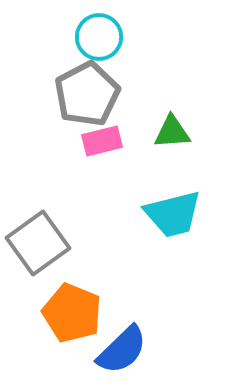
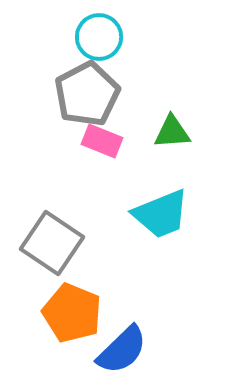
pink rectangle: rotated 36 degrees clockwise
cyan trapezoid: moved 12 px left; rotated 8 degrees counterclockwise
gray square: moved 14 px right; rotated 20 degrees counterclockwise
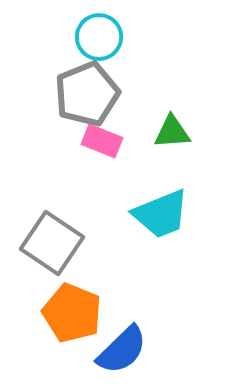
gray pentagon: rotated 6 degrees clockwise
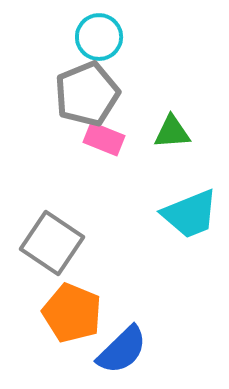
pink rectangle: moved 2 px right, 2 px up
cyan trapezoid: moved 29 px right
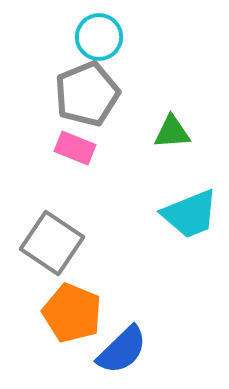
pink rectangle: moved 29 px left, 9 px down
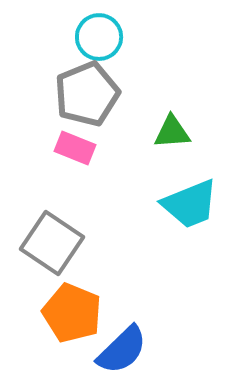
cyan trapezoid: moved 10 px up
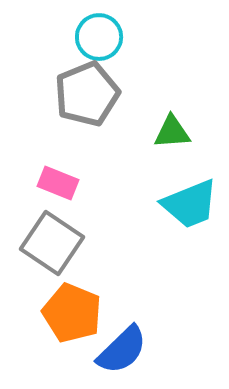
pink rectangle: moved 17 px left, 35 px down
